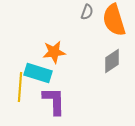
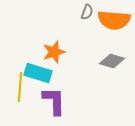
orange semicircle: rotated 68 degrees counterclockwise
orange star: rotated 10 degrees counterclockwise
gray diamond: rotated 50 degrees clockwise
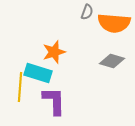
orange semicircle: moved 3 px down
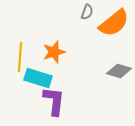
orange semicircle: rotated 44 degrees counterclockwise
gray diamond: moved 7 px right, 10 px down
cyan rectangle: moved 5 px down
yellow line: moved 30 px up
purple L-shape: rotated 8 degrees clockwise
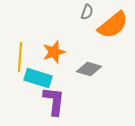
orange semicircle: moved 1 px left, 2 px down
gray diamond: moved 30 px left, 2 px up
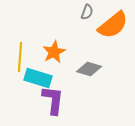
orange star: rotated 10 degrees counterclockwise
purple L-shape: moved 1 px left, 1 px up
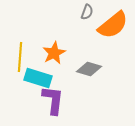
orange star: moved 1 px down
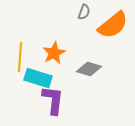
gray semicircle: moved 3 px left
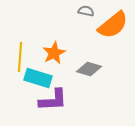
gray semicircle: moved 2 px right, 1 px up; rotated 98 degrees counterclockwise
purple L-shape: rotated 80 degrees clockwise
